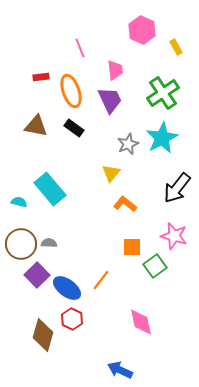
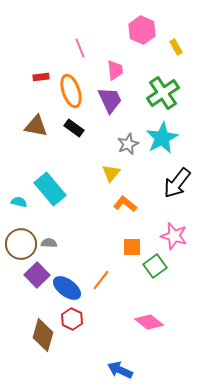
black arrow: moved 5 px up
pink diamond: moved 8 px right; rotated 40 degrees counterclockwise
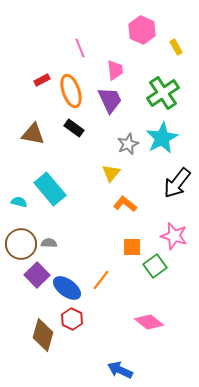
red rectangle: moved 1 px right, 3 px down; rotated 21 degrees counterclockwise
brown triangle: moved 3 px left, 8 px down
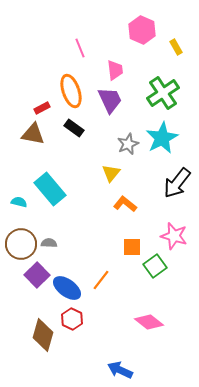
red rectangle: moved 28 px down
